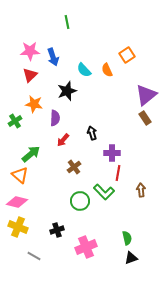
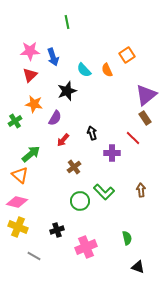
purple semicircle: rotated 28 degrees clockwise
red line: moved 15 px right, 35 px up; rotated 56 degrees counterclockwise
black triangle: moved 7 px right, 9 px down; rotated 40 degrees clockwise
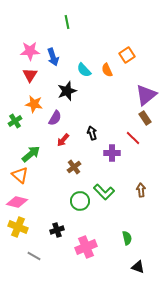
red triangle: rotated 14 degrees counterclockwise
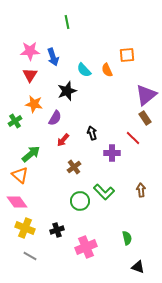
orange square: rotated 28 degrees clockwise
pink diamond: rotated 40 degrees clockwise
yellow cross: moved 7 px right, 1 px down
gray line: moved 4 px left
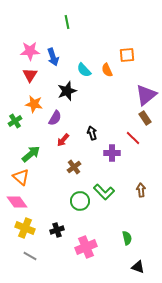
orange triangle: moved 1 px right, 2 px down
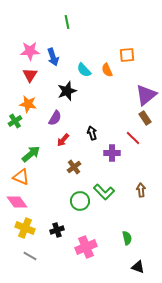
orange star: moved 6 px left
orange triangle: rotated 18 degrees counterclockwise
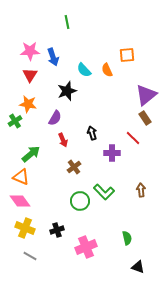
red arrow: rotated 64 degrees counterclockwise
pink diamond: moved 3 px right, 1 px up
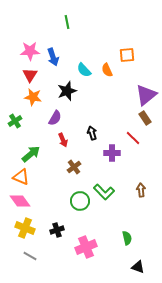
orange star: moved 5 px right, 7 px up
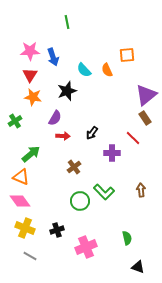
black arrow: rotated 128 degrees counterclockwise
red arrow: moved 4 px up; rotated 64 degrees counterclockwise
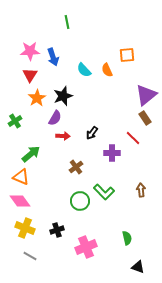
black star: moved 4 px left, 5 px down
orange star: moved 4 px right, 1 px down; rotated 30 degrees clockwise
brown cross: moved 2 px right
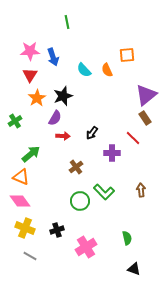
pink cross: rotated 10 degrees counterclockwise
black triangle: moved 4 px left, 2 px down
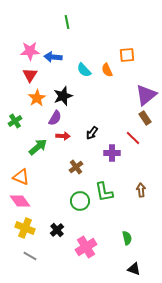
blue arrow: rotated 114 degrees clockwise
green arrow: moved 7 px right, 7 px up
green L-shape: rotated 35 degrees clockwise
black cross: rotated 24 degrees counterclockwise
